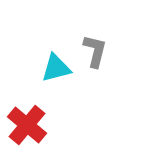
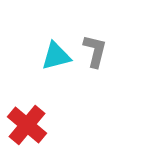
cyan triangle: moved 12 px up
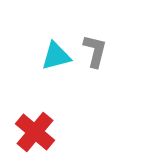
red cross: moved 8 px right, 7 px down
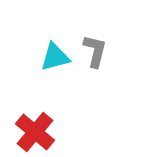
cyan triangle: moved 1 px left, 1 px down
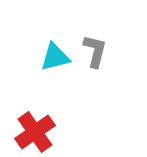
red cross: rotated 15 degrees clockwise
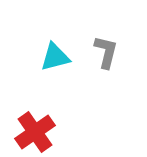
gray L-shape: moved 11 px right, 1 px down
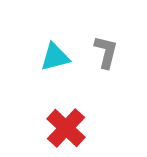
red cross: moved 31 px right, 4 px up; rotated 12 degrees counterclockwise
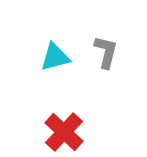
red cross: moved 2 px left, 4 px down
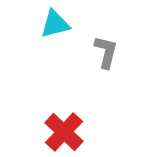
cyan triangle: moved 33 px up
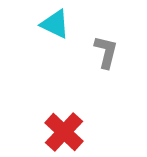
cyan triangle: rotated 40 degrees clockwise
